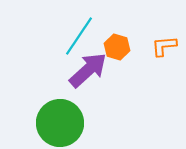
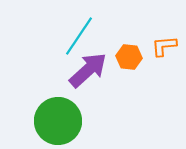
orange hexagon: moved 12 px right, 10 px down; rotated 10 degrees counterclockwise
green circle: moved 2 px left, 2 px up
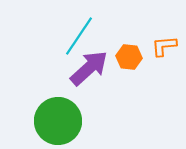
purple arrow: moved 1 px right, 2 px up
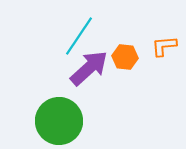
orange hexagon: moved 4 px left
green circle: moved 1 px right
